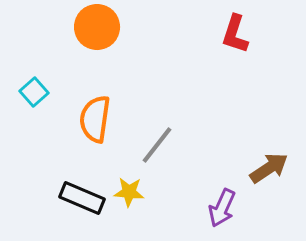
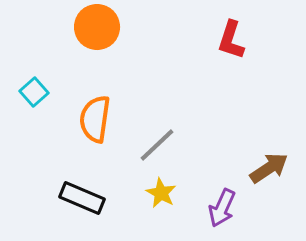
red L-shape: moved 4 px left, 6 px down
gray line: rotated 9 degrees clockwise
yellow star: moved 32 px right, 1 px down; rotated 24 degrees clockwise
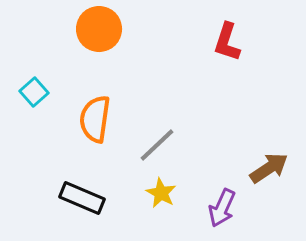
orange circle: moved 2 px right, 2 px down
red L-shape: moved 4 px left, 2 px down
